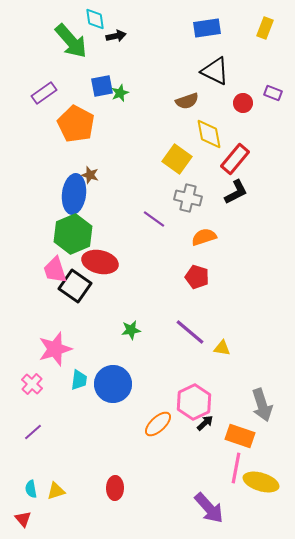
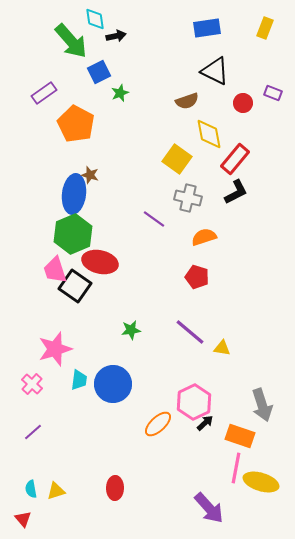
blue square at (102, 86): moved 3 px left, 14 px up; rotated 15 degrees counterclockwise
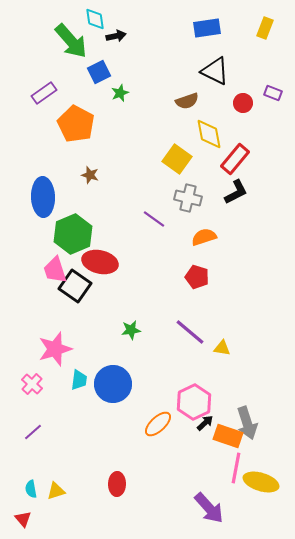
blue ellipse at (74, 194): moved 31 px left, 3 px down; rotated 9 degrees counterclockwise
gray arrow at (262, 405): moved 15 px left, 18 px down
orange rectangle at (240, 436): moved 12 px left
red ellipse at (115, 488): moved 2 px right, 4 px up
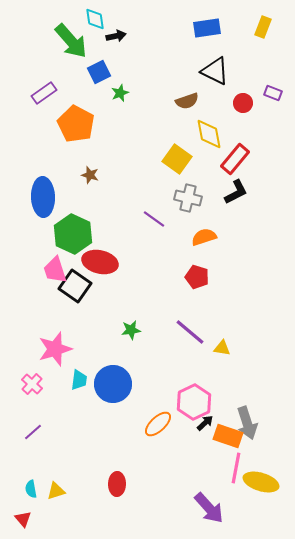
yellow rectangle at (265, 28): moved 2 px left, 1 px up
green hexagon at (73, 234): rotated 12 degrees counterclockwise
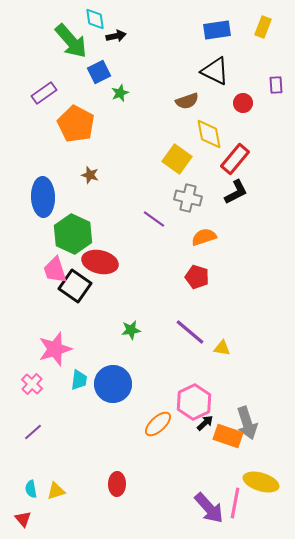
blue rectangle at (207, 28): moved 10 px right, 2 px down
purple rectangle at (273, 93): moved 3 px right, 8 px up; rotated 66 degrees clockwise
pink line at (236, 468): moved 1 px left, 35 px down
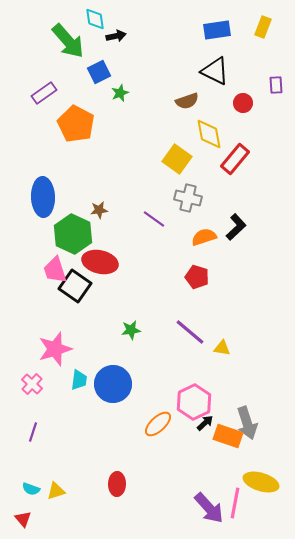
green arrow at (71, 41): moved 3 px left
brown star at (90, 175): moved 9 px right, 35 px down; rotated 24 degrees counterclockwise
black L-shape at (236, 192): moved 35 px down; rotated 16 degrees counterclockwise
purple line at (33, 432): rotated 30 degrees counterclockwise
cyan semicircle at (31, 489): rotated 60 degrees counterclockwise
